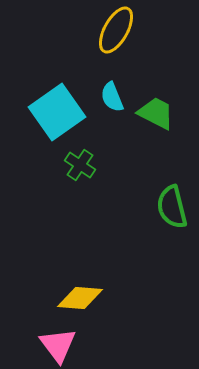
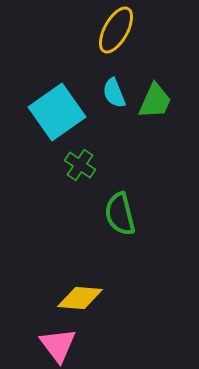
cyan semicircle: moved 2 px right, 4 px up
green trapezoid: moved 1 px left, 12 px up; rotated 87 degrees clockwise
green semicircle: moved 52 px left, 7 px down
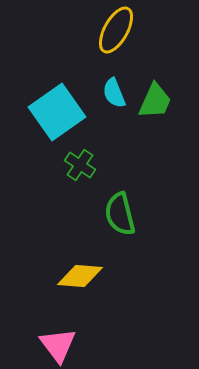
yellow diamond: moved 22 px up
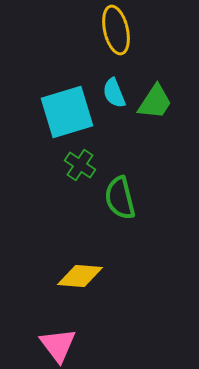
yellow ellipse: rotated 42 degrees counterclockwise
green trapezoid: moved 1 px down; rotated 9 degrees clockwise
cyan square: moved 10 px right; rotated 18 degrees clockwise
green semicircle: moved 16 px up
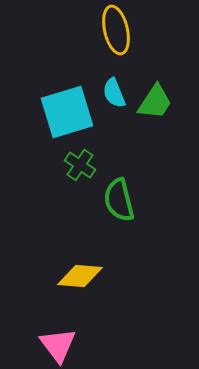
green semicircle: moved 1 px left, 2 px down
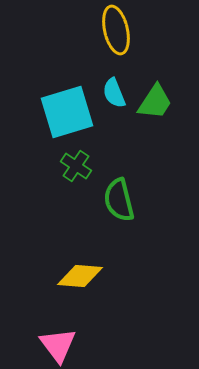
green cross: moved 4 px left, 1 px down
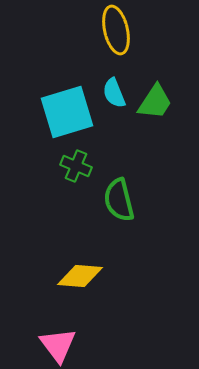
green cross: rotated 12 degrees counterclockwise
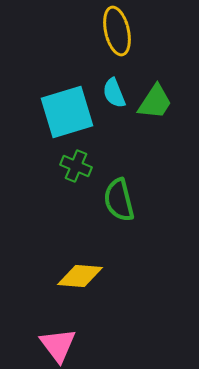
yellow ellipse: moved 1 px right, 1 px down
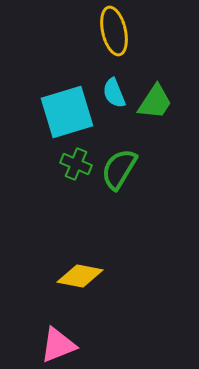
yellow ellipse: moved 3 px left
green cross: moved 2 px up
green semicircle: moved 31 px up; rotated 45 degrees clockwise
yellow diamond: rotated 6 degrees clockwise
pink triangle: rotated 45 degrees clockwise
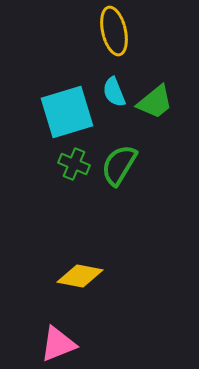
cyan semicircle: moved 1 px up
green trapezoid: rotated 18 degrees clockwise
green cross: moved 2 px left
green semicircle: moved 4 px up
pink triangle: moved 1 px up
